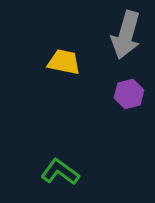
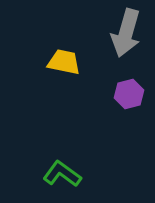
gray arrow: moved 2 px up
green L-shape: moved 2 px right, 2 px down
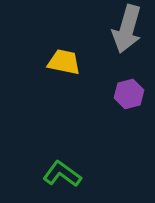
gray arrow: moved 1 px right, 4 px up
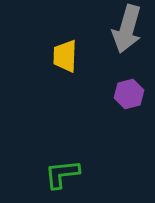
yellow trapezoid: moved 1 px right, 6 px up; rotated 100 degrees counterclockwise
green L-shape: rotated 42 degrees counterclockwise
